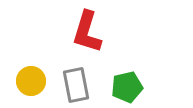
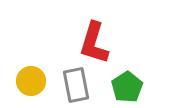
red L-shape: moved 7 px right, 11 px down
green pentagon: rotated 20 degrees counterclockwise
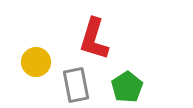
red L-shape: moved 4 px up
yellow circle: moved 5 px right, 19 px up
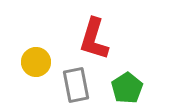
green pentagon: moved 1 px down
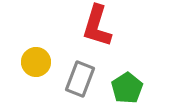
red L-shape: moved 3 px right, 13 px up
gray rectangle: moved 4 px right, 6 px up; rotated 32 degrees clockwise
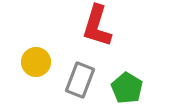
gray rectangle: moved 1 px down
green pentagon: rotated 8 degrees counterclockwise
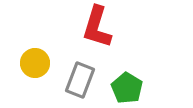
red L-shape: moved 1 px down
yellow circle: moved 1 px left, 1 px down
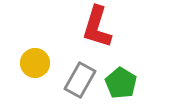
gray rectangle: rotated 8 degrees clockwise
green pentagon: moved 6 px left, 5 px up
